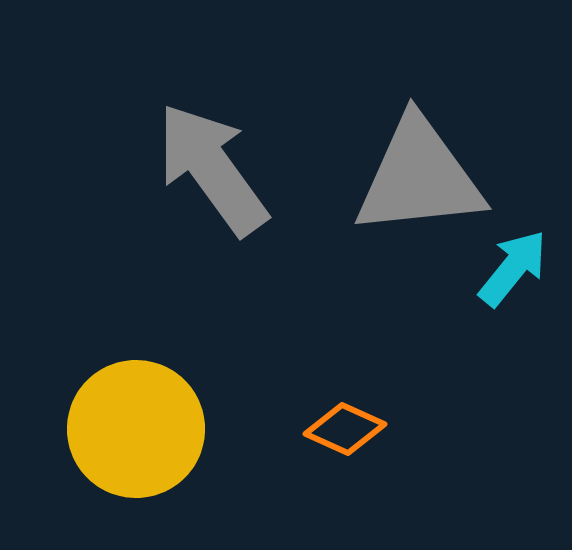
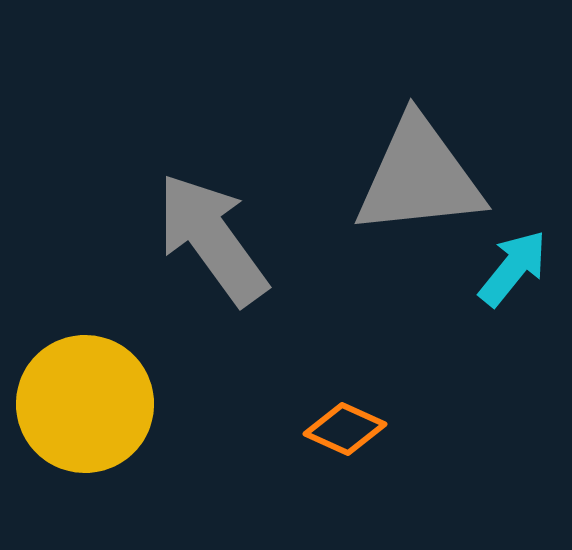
gray arrow: moved 70 px down
yellow circle: moved 51 px left, 25 px up
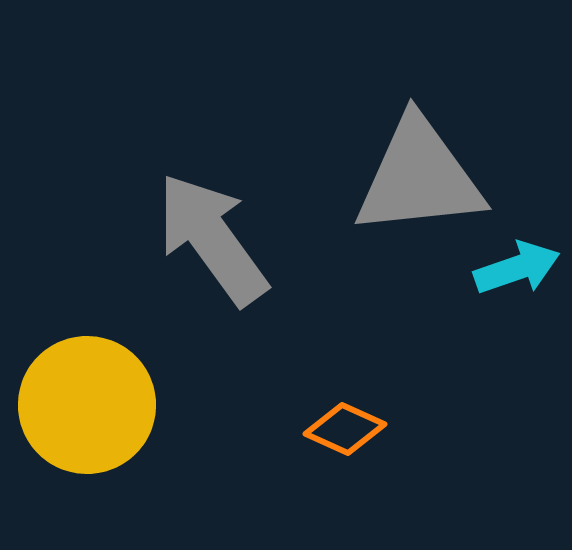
cyan arrow: moved 4 px right; rotated 32 degrees clockwise
yellow circle: moved 2 px right, 1 px down
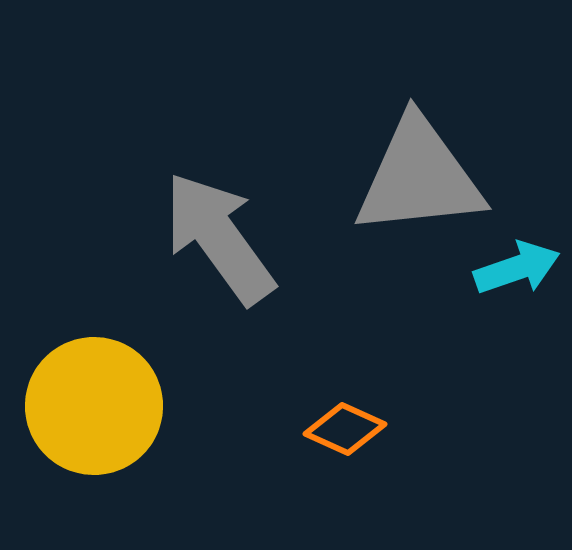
gray arrow: moved 7 px right, 1 px up
yellow circle: moved 7 px right, 1 px down
